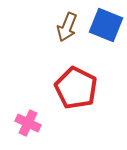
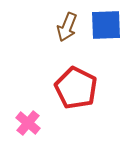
blue square: rotated 24 degrees counterclockwise
pink cross: rotated 15 degrees clockwise
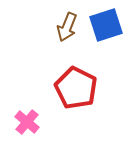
blue square: rotated 16 degrees counterclockwise
pink cross: moved 1 px left, 1 px up
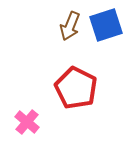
brown arrow: moved 3 px right, 1 px up
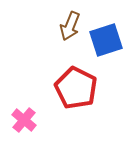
blue square: moved 15 px down
pink cross: moved 3 px left, 2 px up
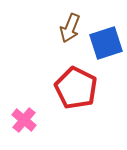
brown arrow: moved 2 px down
blue square: moved 3 px down
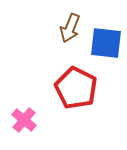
blue square: rotated 24 degrees clockwise
